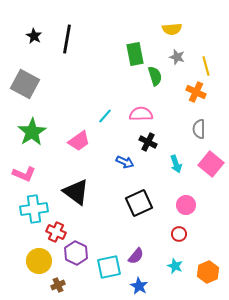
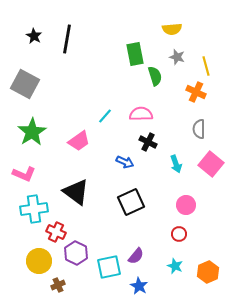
black square: moved 8 px left, 1 px up
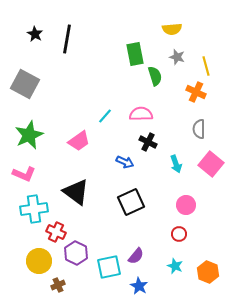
black star: moved 1 px right, 2 px up
green star: moved 3 px left, 3 px down; rotated 8 degrees clockwise
orange hexagon: rotated 15 degrees counterclockwise
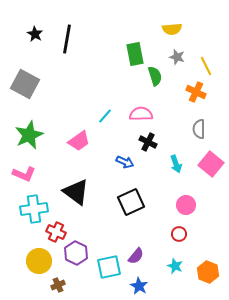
yellow line: rotated 12 degrees counterclockwise
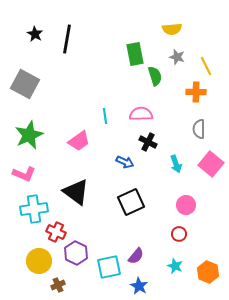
orange cross: rotated 24 degrees counterclockwise
cyan line: rotated 49 degrees counterclockwise
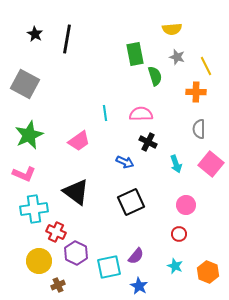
cyan line: moved 3 px up
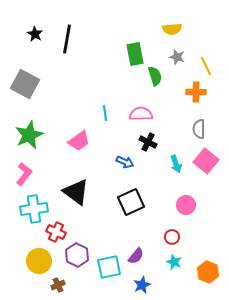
pink square: moved 5 px left, 3 px up
pink L-shape: rotated 75 degrees counterclockwise
red circle: moved 7 px left, 3 px down
purple hexagon: moved 1 px right, 2 px down
cyan star: moved 1 px left, 4 px up
blue star: moved 3 px right, 1 px up; rotated 18 degrees clockwise
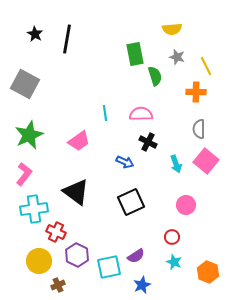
purple semicircle: rotated 18 degrees clockwise
